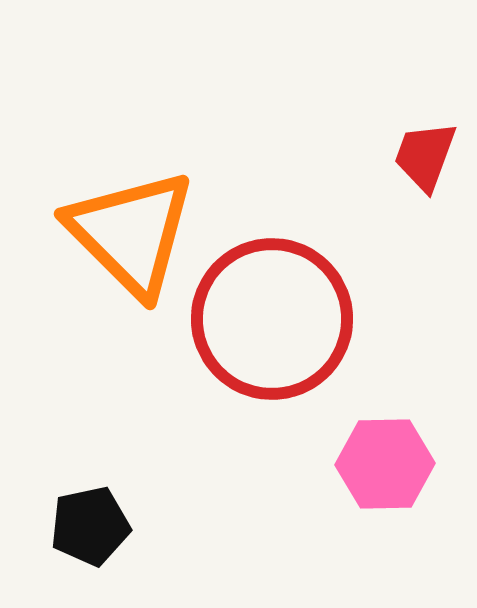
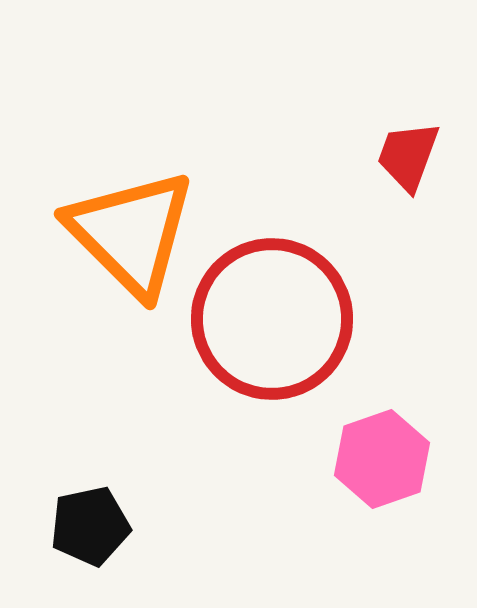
red trapezoid: moved 17 px left
pink hexagon: moved 3 px left, 5 px up; rotated 18 degrees counterclockwise
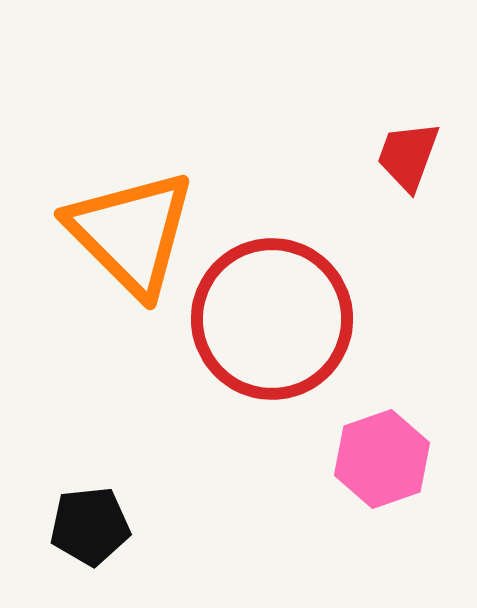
black pentagon: rotated 6 degrees clockwise
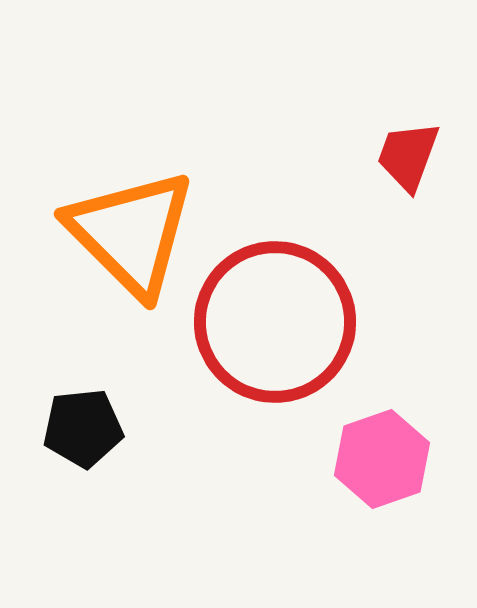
red circle: moved 3 px right, 3 px down
black pentagon: moved 7 px left, 98 px up
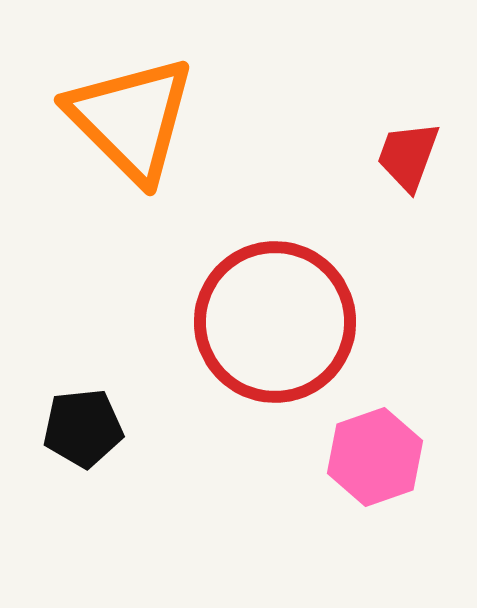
orange triangle: moved 114 px up
pink hexagon: moved 7 px left, 2 px up
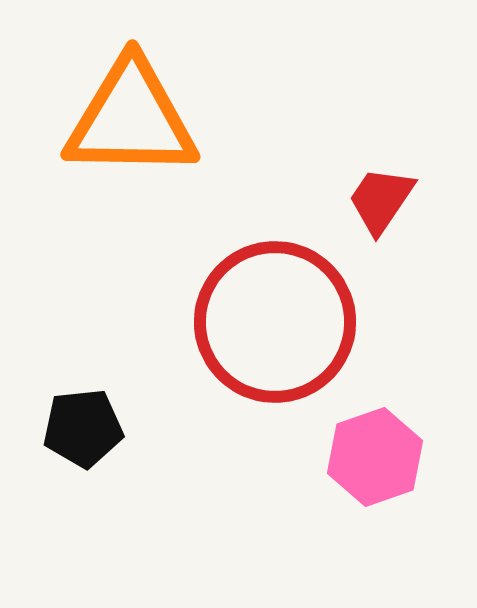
orange triangle: rotated 44 degrees counterclockwise
red trapezoid: moved 27 px left, 44 px down; rotated 14 degrees clockwise
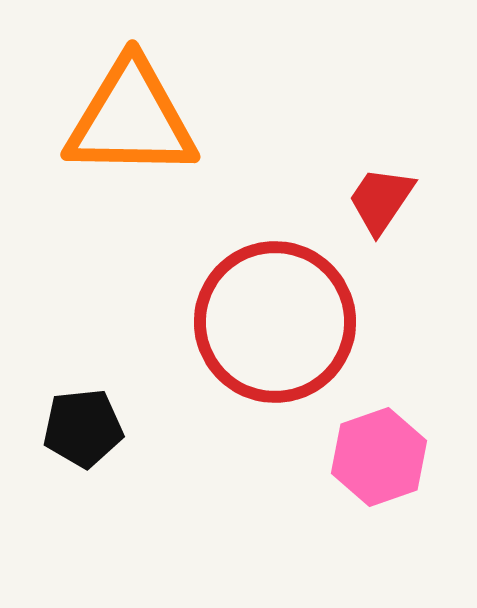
pink hexagon: moved 4 px right
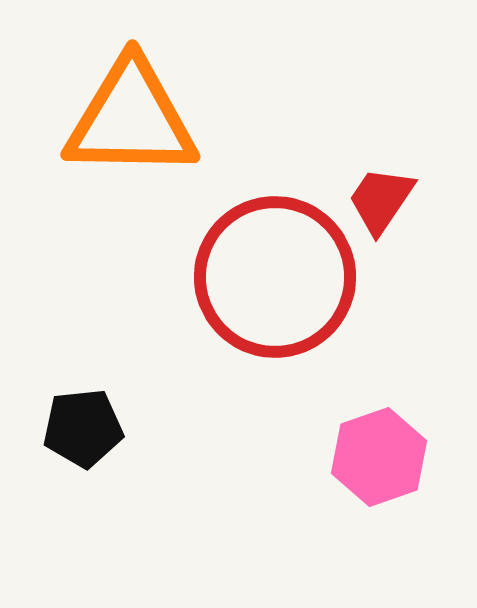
red circle: moved 45 px up
